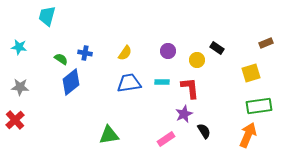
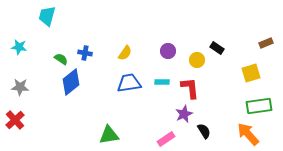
orange arrow: moved 1 px up; rotated 65 degrees counterclockwise
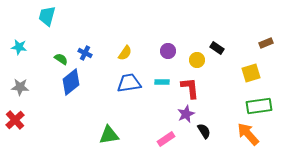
blue cross: rotated 16 degrees clockwise
purple star: moved 2 px right
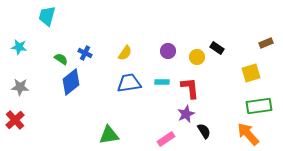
yellow circle: moved 3 px up
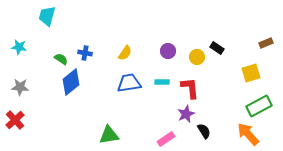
blue cross: rotated 16 degrees counterclockwise
green rectangle: rotated 20 degrees counterclockwise
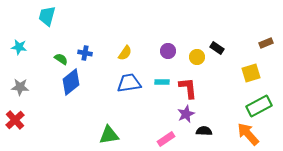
red L-shape: moved 2 px left
black semicircle: rotated 56 degrees counterclockwise
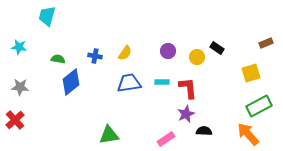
blue cross: moved 10 px right, 3 px down
green semicircle: moved 3 px left; rotated 24 degrees counterclockwise
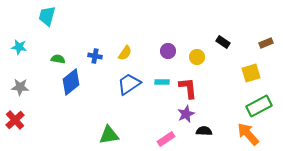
black rectangle: moved 6 px right, 6 px up
blue trapezoid: moved 1 px down; rotated 25 degrees counterclockwise
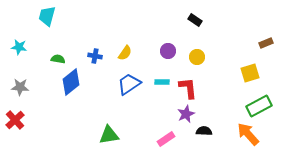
black rectangle: moved 28 px left, 22 px up
yellow square: moved 1 px left
